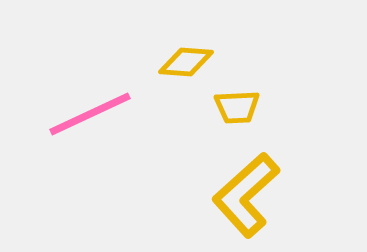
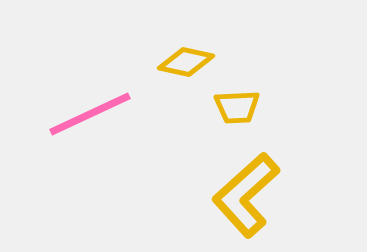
yellow diamond: rotated 8 degrees clockwise
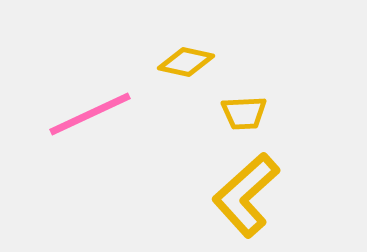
yellow trapezoid: moved 7 px right, 6 px down
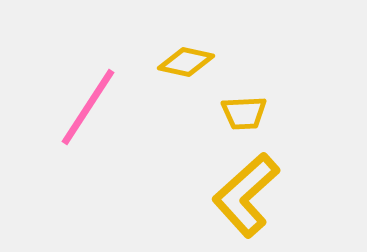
pink line: moved 2 px left, 7 px up; rotated 32 degrees counterclockwise
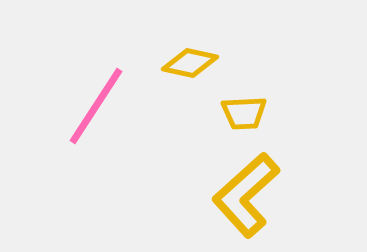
yellow diamond: moved 4 px right, 1 px down
pink line: moved 8 px right, 1 px up
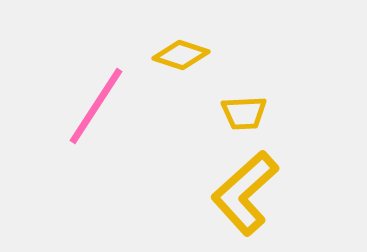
yellow diamond: moved 9 px left, 8 px up; rotated 6 degrees clockwise
yellow L-shape: moved 1 px left, 2 px up
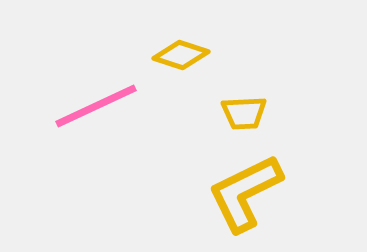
pink line: rotated 32 degrees clockwise
yellow L-shape: rotated 16 degrees clockwise
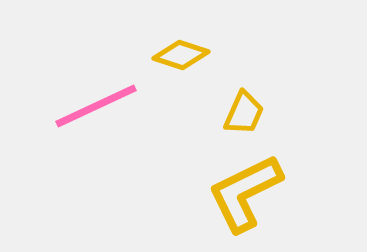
yellow trapezoid: rotated 63 degrees counterclockwise
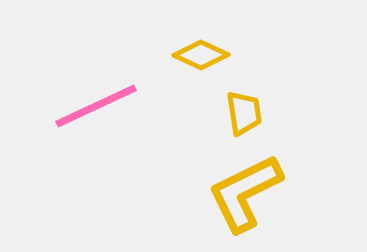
yellow diamond: moved 20 px right; rotated 6 degrees clockwise
yellow trapezoid: rotated 33 degrees counterclockwise
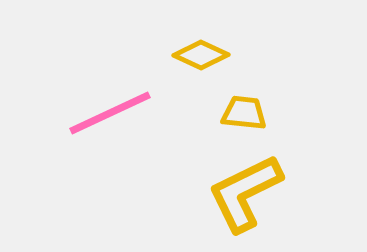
pink line: moved 14 px right, 7 px down
yellow trapezoid: rotated 75 degrees counterclockwise
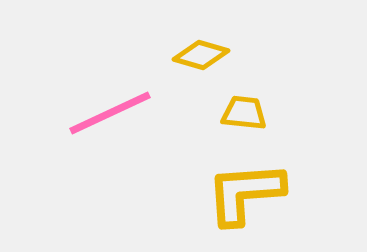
yellow diamond: rotated 8 degrees counterclockwise
yellow L-shape: rotated 22 degrees clockwise
